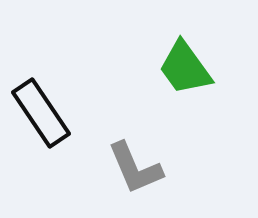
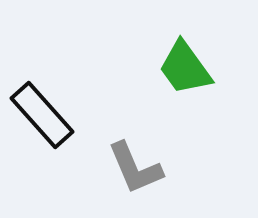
black rectangle: moved 1 px right, 2 px down; rotated 8 degrees counterclockwise
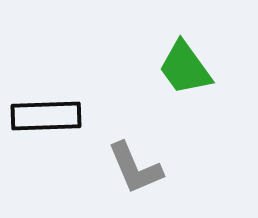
black rectangle: moved 4 px right, 1 px down; rotated 50 degrees counterclockwise
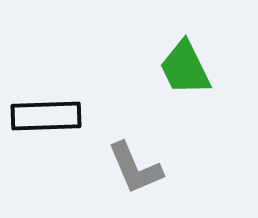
green trapezoid: rotated 10 degrees clockwise
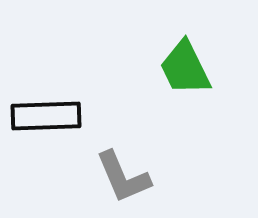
gray L-shape: moved 12 px left, 9 px down
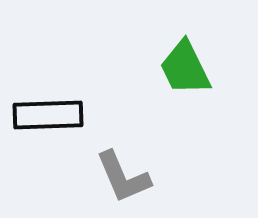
black rectangle: moved 2 px right, 1 px up
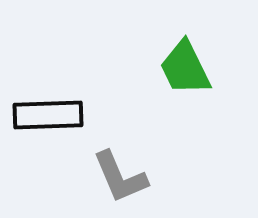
gray L-shape: moved 3 px left
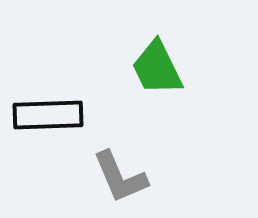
green trapezoid: moved 28 px left
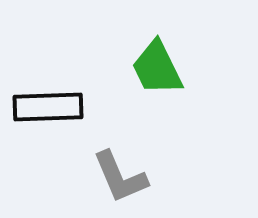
black rectangle: moved 8 px up
